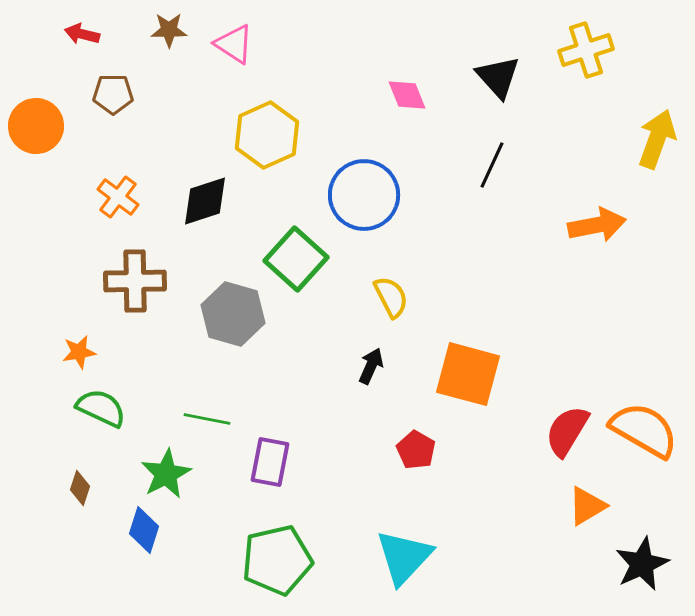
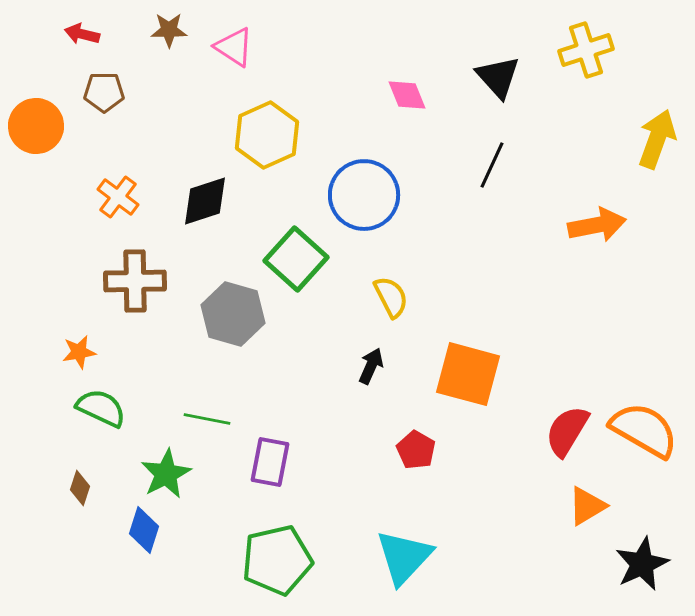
pink triangle: moved 3 px down
brown pentagon: moved 9 px left, 2 px up
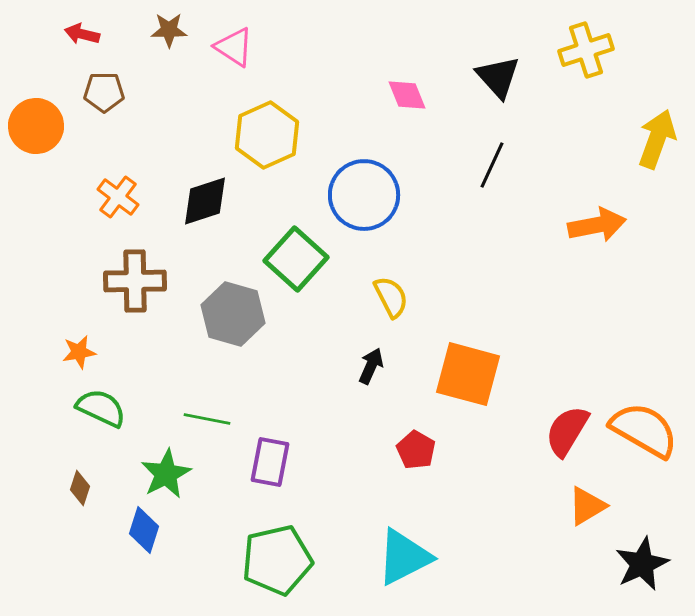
cyan triangle: rotated 20 degrees clockwise
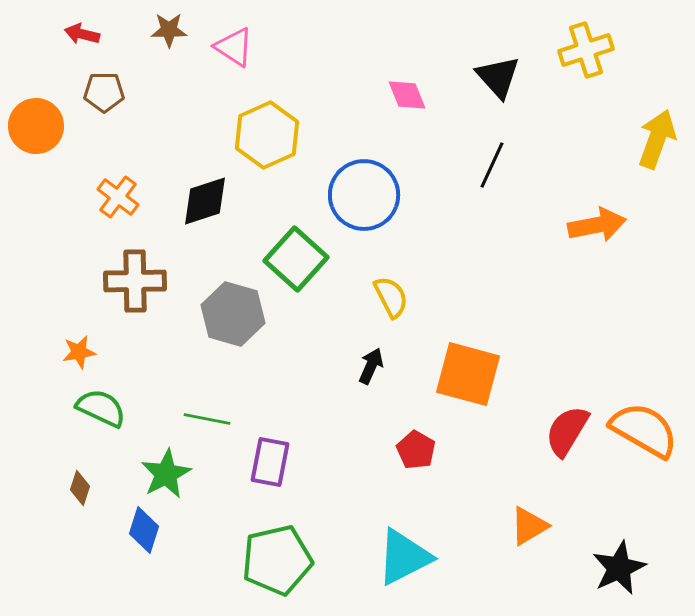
orange triangle: moved 58 px left, 20 px down
black star: moved 23 px left, 4 px down
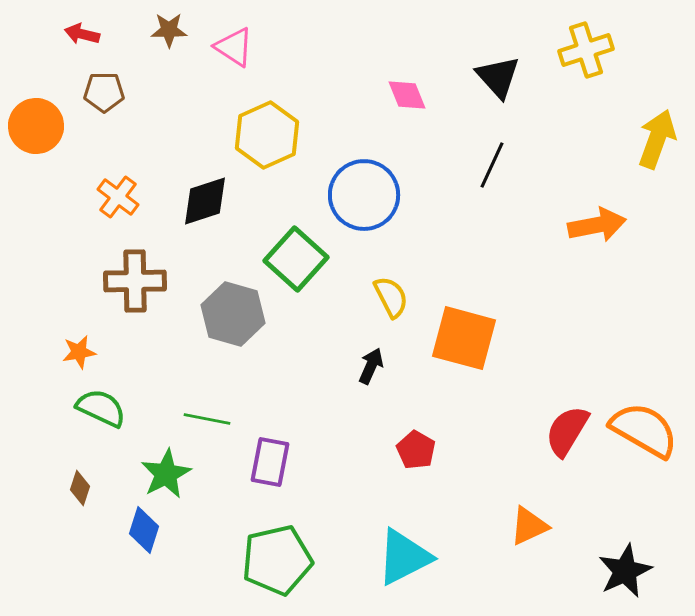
orange square: moved 4 px left, 36 px up
orange triangle: rotated 6 degrees clockwise
black star: moved 6 px right, 3 px down
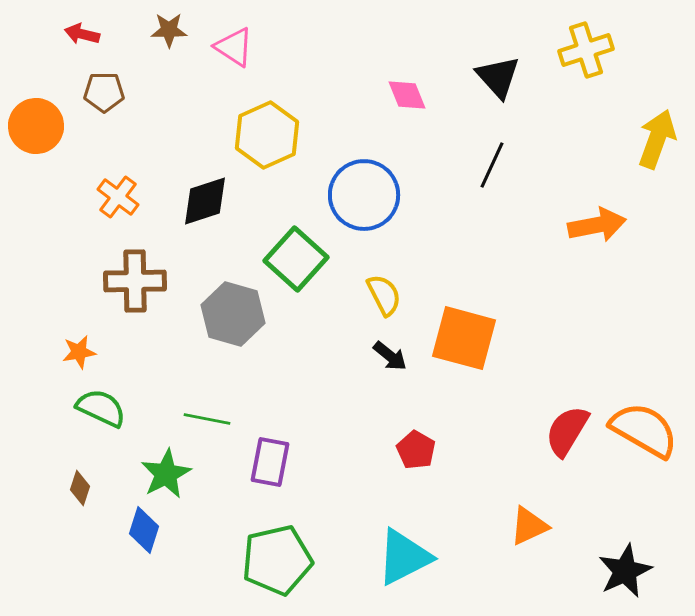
yellow semicircle: moved 7 px left, 2 px up
black arrow: moved 19 px right, 10 px up; rotated 105 degrees clockwise
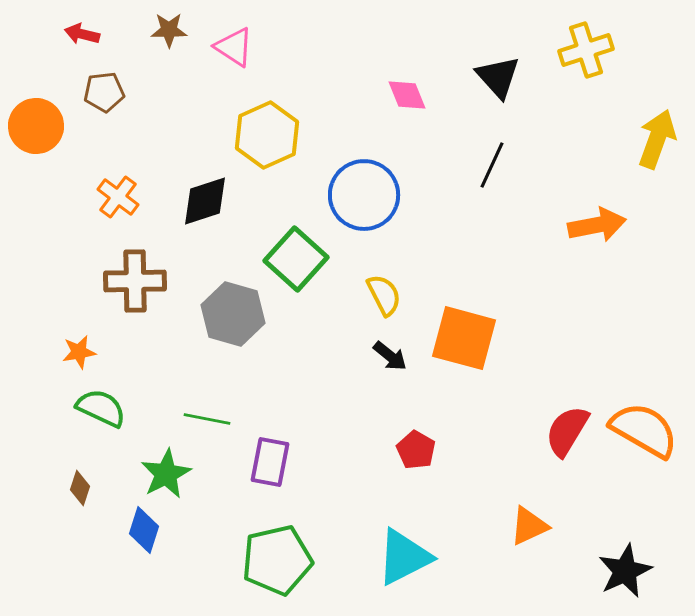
brown pentagon: rotated 6 degrees counterclockwise
